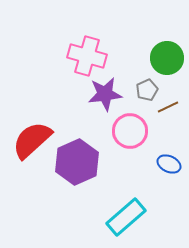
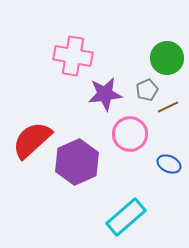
pink cross: moved 14 px left; rotated 6 degrees counterclockwise
pink circle: moved 3 px down
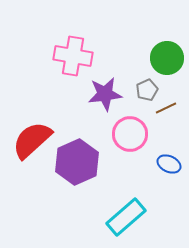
brown line: moved 2 px left, 1 px down
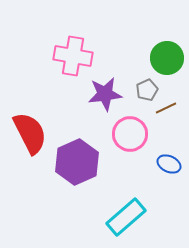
red semicircle: moved 2 px left, 7 px up; rotated 105 degrees clockwise
